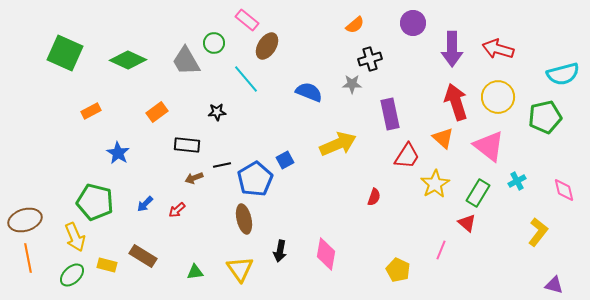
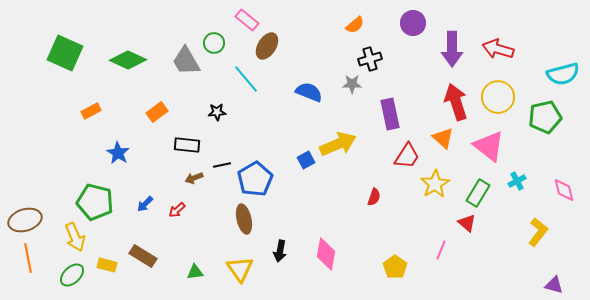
blue square at (285, 160): moved 21 px right
yellow pentagon at (398, 270): moved 3 px left, 3 px up; rotated 10 degrees clockwise
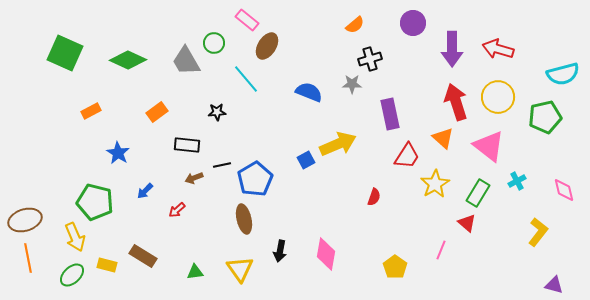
blue arrow at (145, 204): moved 13 px up
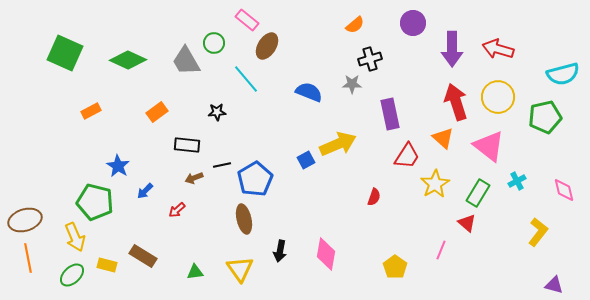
blue star at (118, 153): moved 13 px down
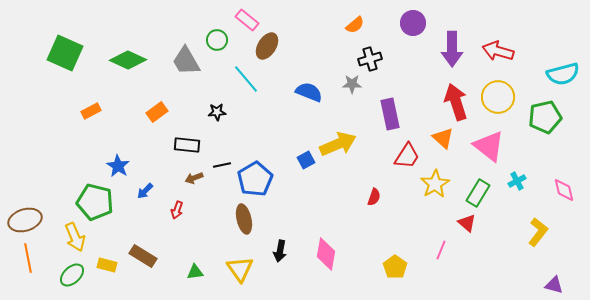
green circle at (214, 43): moved 3 px right, 3 px up
red arrow at (498, 49): moved 2 px down
red arrow at (177, 210): rotated 30 degrees counterclockwise
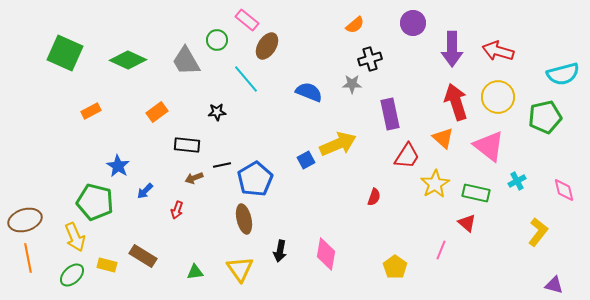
green rectangle at (478, 193): moved 2 px left; rotated 72 degrees clockwise
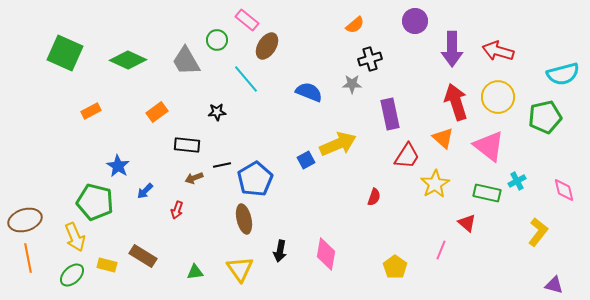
purple circle at (413, 23): moved 2 px right, 2 px up
green rectangle at (476, 193): moved 11 px right
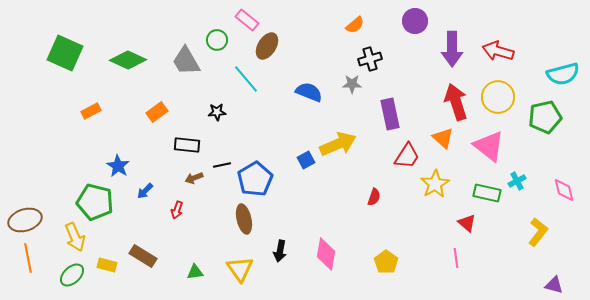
pink line at (441, 250): moved 15 px right, 8 px down; rotated 30 degrees counterclockwise
yellow pentagon at (395, 267): moved 9 px left, 5 px up
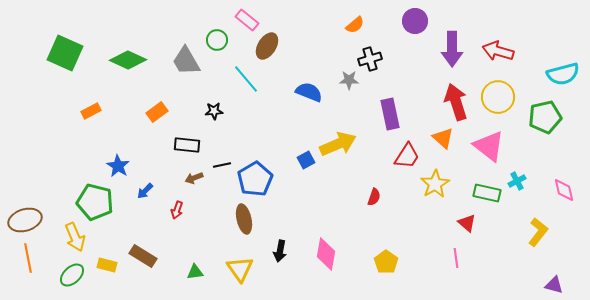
gray star at (352, 84): moved 3 px left, 4 px up
black star at (217, 112): moved 3 px left, 1 px up
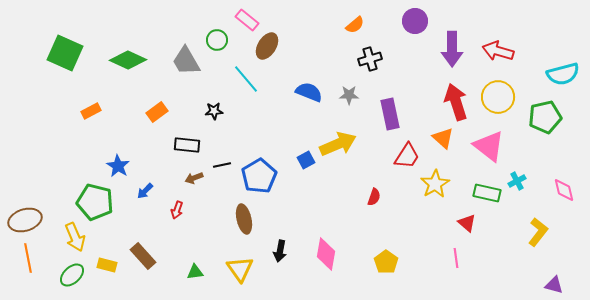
gray star at (349, 80): moved 15 px down
blue pentagon at (255, 179): moved 4 px right, 3 px up
brown rectangle at (143, 256): rotated 16 degrees clockwise
